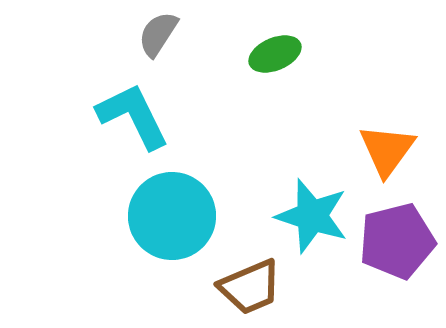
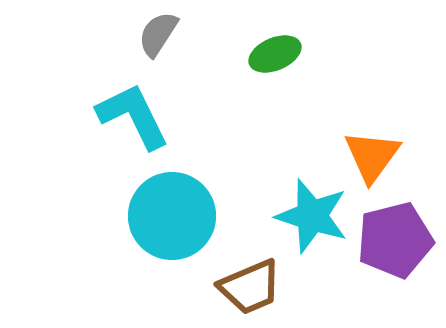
orange triangle: moved 15 px left, 6 px down
purple pentagon: moved 2 px left, 1 px up
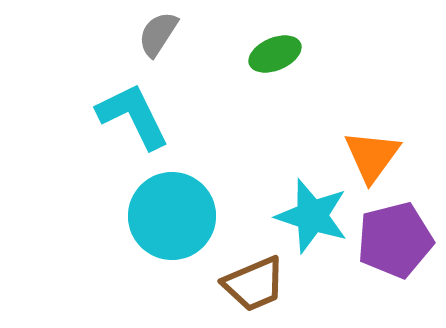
brown trapezoid: moved 4 px right, 3 px up
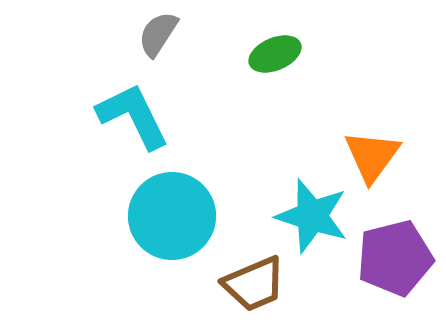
purple pentagon: moved 18 px down
